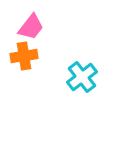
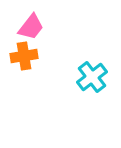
cyan cross: moved 10 px right
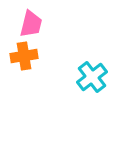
pink trapezoid: moved 3 px up; rotated 24 degrees counterclockwise
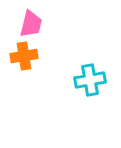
cyan cross: moved 2 px left, 3 px down; rotated 28 degrees clockwise
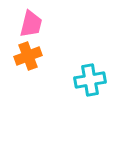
orange cross: moved 4 px right; rotated 12 degrees counterclockwise
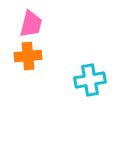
orange cross: rotated 16 degrees clockwise
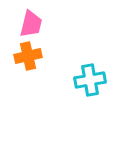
orange cross: rotated 8 degrees counterclockwise
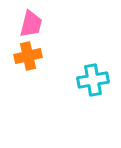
cyan cross: moved 3 px right
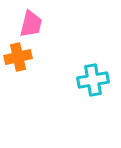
orange cross: moved 10 px left, 1 px down
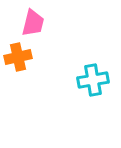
pink trapezoid: moved 2 px right, 1 px up
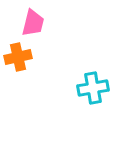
cyan cross: moved 8 px down
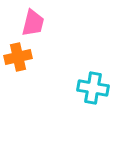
cyan cross: rotated 20 degrees clockwise
